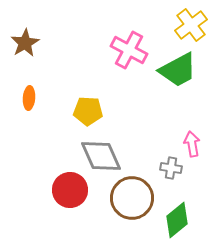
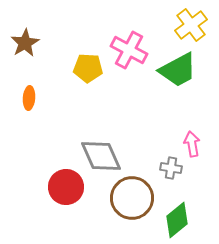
yellow pentagon: moved 43 px up
red circle: moved 4 px left, 3 px up
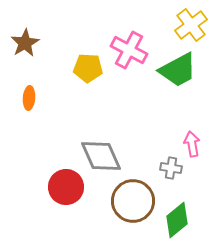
brown circle: moved 1 px right, 3 px down
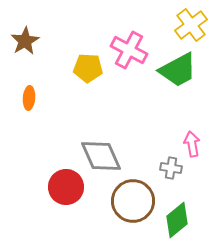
brown star: moved 2 px up
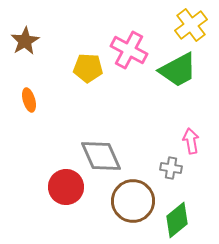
orange ellipse: moved 2 px down; rotated 20 degrees counterclockwise
pink arrow: moved 1 px left, 3 px up
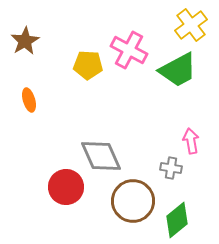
yellow pentagon: moved 3 px up
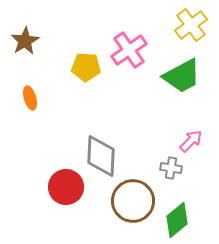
pink cross: rotated 27 degrees clockwise
yellow pentagon: moved 2 px left, 2 px down
green trapezoid: moved 4 px right, 6 px down
orange ellipse: moved 1 px right, 2 px up
pink arrow: rotated 55 degrees clockwise
gray diamond: rotated 27 degrees clockwise
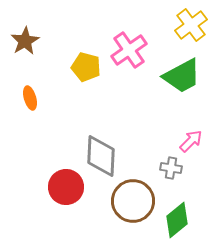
yellow pentagon: rotated 12 degrees clockwise
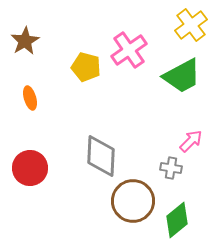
red circle: moved 36 px left, 19 px up
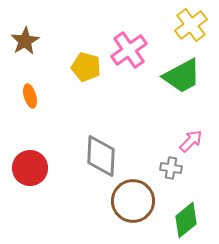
orange ellipse: moved 2 px up
green diamond: moved 9 px right
